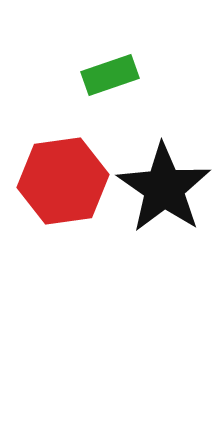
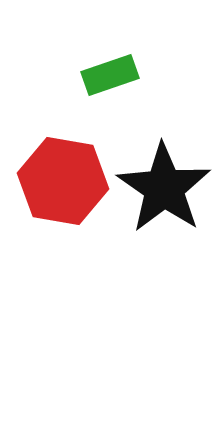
red hexagon: rotated 18 degrees clockwise
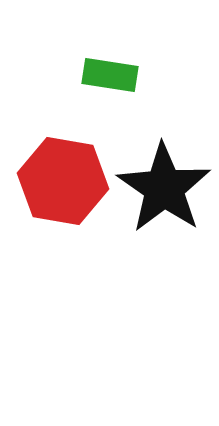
green rectangle: rotated 28 degrees clockwise
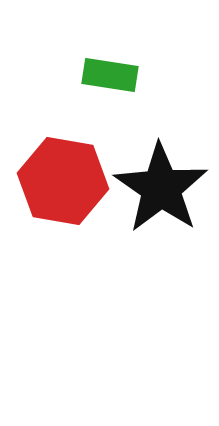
black star: moved 3 px left
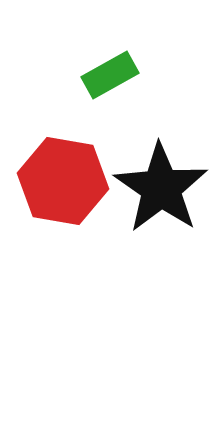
green rectangle: rotated 38 degrees counterclockwise
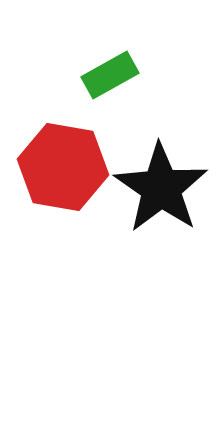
red hexagon: moved 14 px up
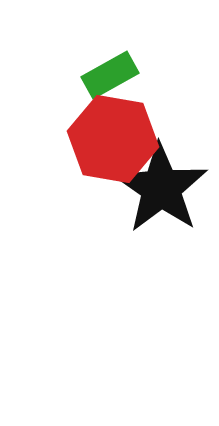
red hexagon: moved 50 px right, 28 px up
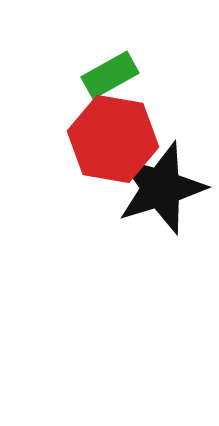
black star: rotated 20 degrees clockwise
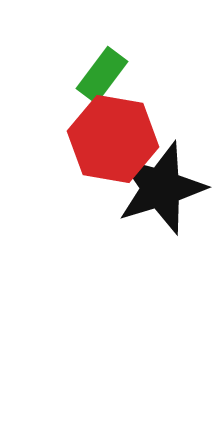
green rectangle: moved 8 px left; rotated 24 degrees counterclockwise
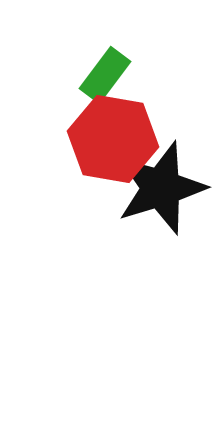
green rectangle: moved 3 px right
